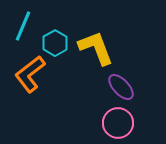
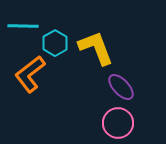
cyan line: rotated 68 degrees clockwise
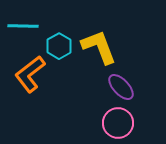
cyan hexagon: moved 4 px right, 3 px down
yellow L-shape: moved 3 px right, 1 px up
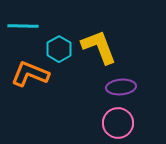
cyan hexagon: moved 3 px down
orange L-shape: rotated 60 degrees clockwise
purple ellipse: rotated 52 degrees counterclockwise
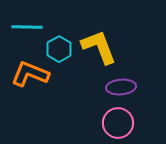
cyan line: moved 4 px right, 1 px down
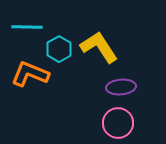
yellow L-shape: rotated 12 degrees counterclockwise
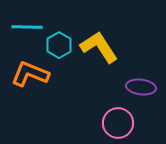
cyan hexagon: moved 4 px up
purple ellipse: moved 20 px right; rotated 12 degrees clockwise
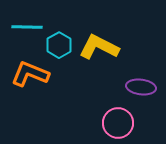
yellow L-shape: rotated 30 degrees counterclockwise
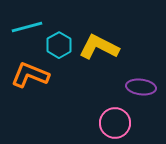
cyan line: rotated 16 degrees counterclockwise
orange L-shape: moved 1 px down
pink circle: moved 3 px left
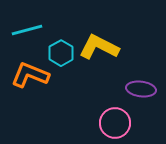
cyan line: moved 3 px down
cyan hexagon: moved 2 px right, 8 px down
purple ellipse: moved 2 px down
